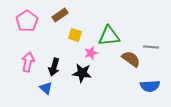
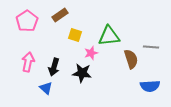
brown semicircle: rotated 36 degrees clockwise
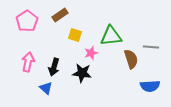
green triangle: moved 2 px right
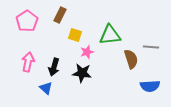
brown rectangle: rotated 28 degrees counterclockwise
green triangle: moved 1 px left, 1 px up
pink star: moved 4 px left, 1 px up
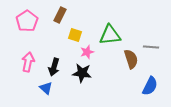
blue semicircle: rotated 60 degrees counterclockwise
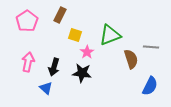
green triangle: rotated 15 degrees counterclockwise
pink star: rotated 16 degrees counterclockwise
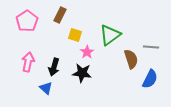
green triangle: rotated 15 degrees counterclockwise
blue semicircle: moved 7 px up
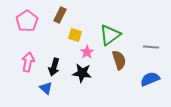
brown semicircle: moved 12 px left, 1 px down
blue semicircle: rotated 138 degrees counterclockwise
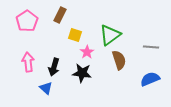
pink arrow: rotated 18 degrees counterclockwise
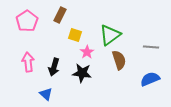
blue triangle: moved 6 px down
